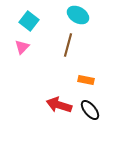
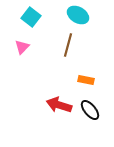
cyan square: moved 2 px right, 4 px up
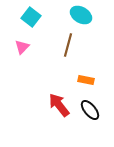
cyan ellipse: moved 3 px right
red arrow: rotated 35 degrees clockwise
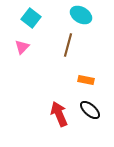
cyan square: moved 1 px down
red arrow: moved 9 px down; rotated 15 degrees clockwise
black ellipse: rotated 10 degrees counterclockwise
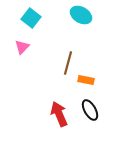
brown line: moved 18 px down
black ellipse: rotated 20 degrees clockwise
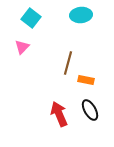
cyan ellipse: rotated 35 degrees counterclockwise
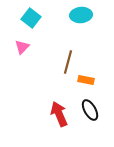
brown line: moved 1 px up
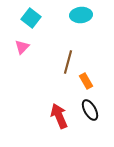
orange rectangle: moved 1 px down; rotated 49 degrees clockwise
red arrow: moved 2 px down
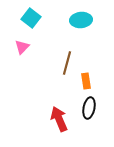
cyan ellipse: moved 5 px down
brown line: moved 1 px left, 1 px down
orange rectangle: rotated 21 degrees clockwise
black ellipse: moved 1 px left, 2 px up; rotated 40 degrees clockwise
red arrow: moved 3 px down
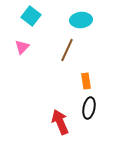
cyan square: moved 2 px up
brown line: moved 13 px up; rotated 10 degrees clockwise
red arrow: moved 1 px right, 3 px down
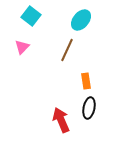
cyan ellipse: rotated 45 degrees counterclockwise
red arrow: moved 1 px right, 2 px up
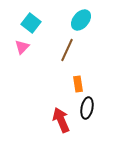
cyan square: moved 7 px down
orange rectangle: moved 8 px left, 3 px down
black ellipse: moved 2 px left
